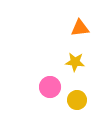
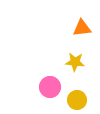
orange triangle: moved 2 px right
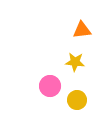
orange triangle: moved 2 px down
pink circle: moved 1 px up
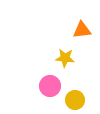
yellow star: moved 10 px left, 4 px up
yellow circle: moved 2 px left
